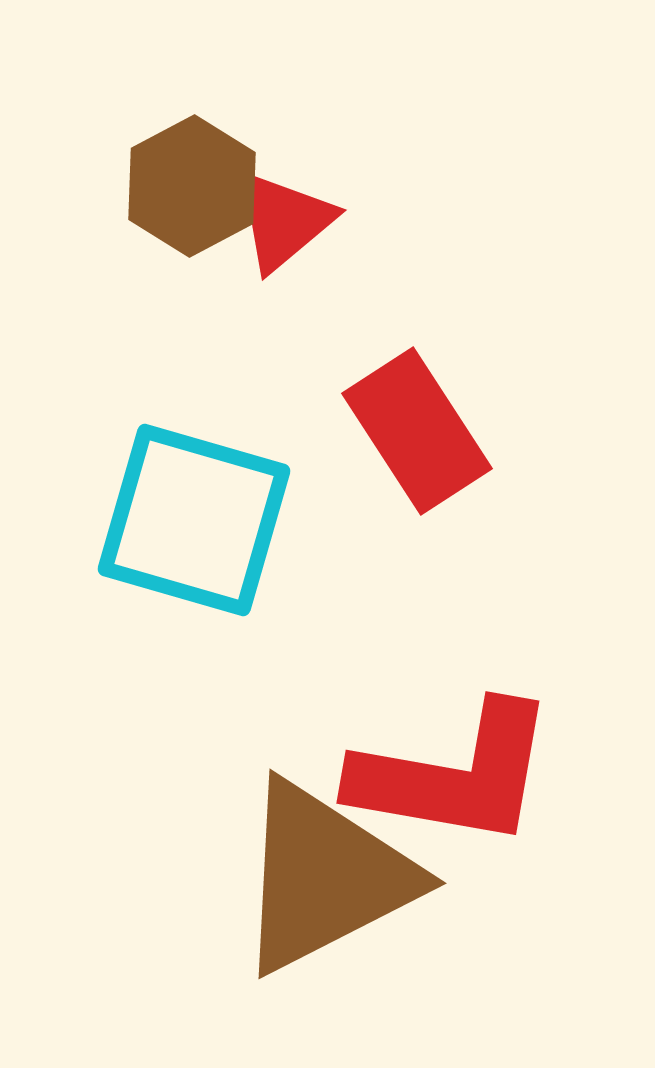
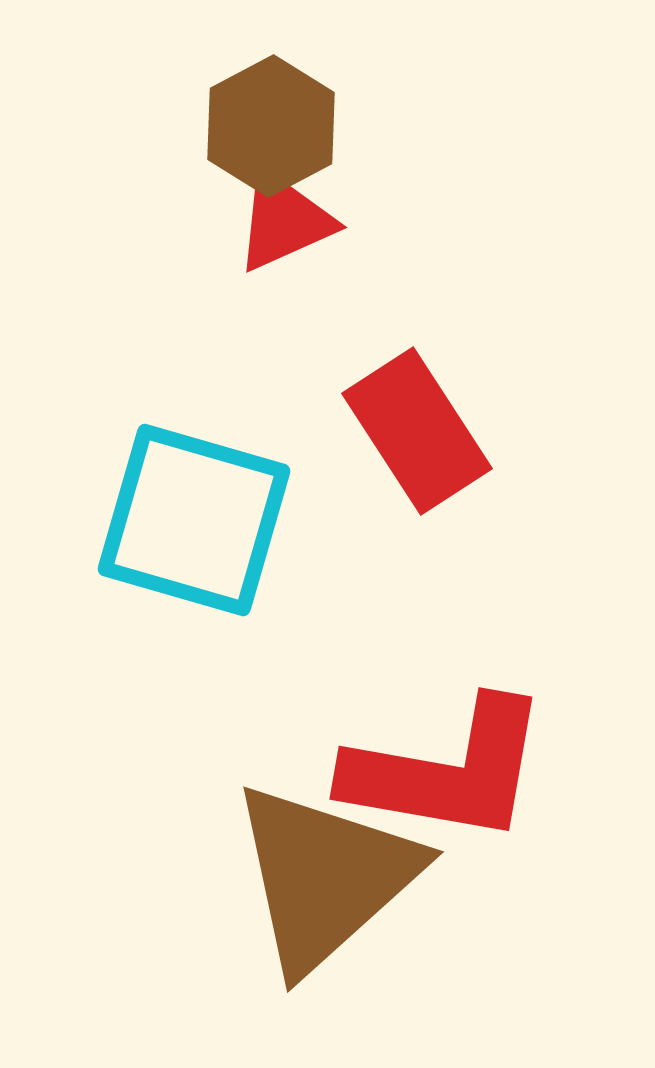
brown hexagon: moved 79 px right, 60 px up
red triangle: rotated 16 degrees clockwise
red L-shape: moved 7 px left, 4 px up
brown triangle: rotated 15 degrees counterclockwise
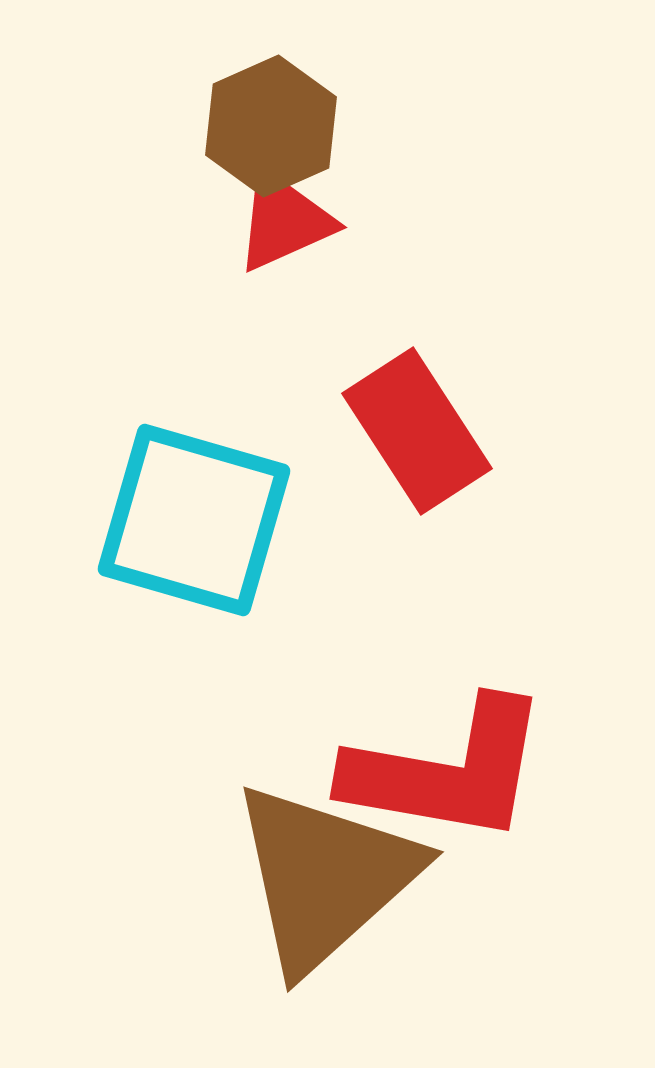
brown hexagon: rotated 4 degrees clockwise
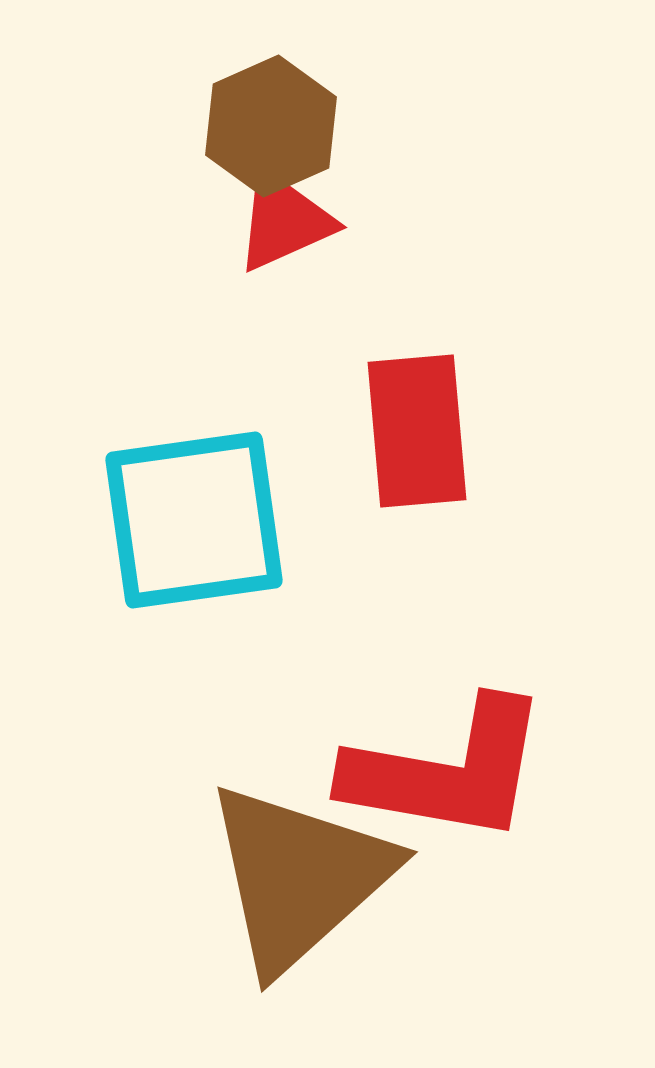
red rectangle: rotated 28 degrees clockwise
cyan square: rotated 24 degrees counterclockwise
brown triangle: moved 26 px left
